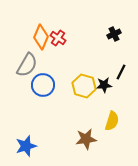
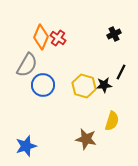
brown star: rotated 20 degrees clockwise
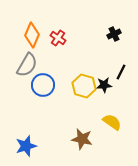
orange diamond: moved 9 px left, 2 px up
yellow semicircle: moved 1 px down; rotated 72 degrees counterclockwise
brown star: moved 4 px left
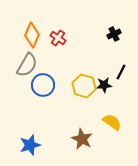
brown star: rotated 15 degrees clockwise
blue star: moved 4 px right, 1 px up
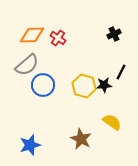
orange diamond: rotated 65 degrees clockwise
gray semicircle: rotated 20 degrees clockwise
brown star: moved 1 px left
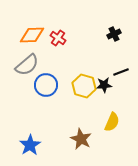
black line: rotated 42 degrees clockwise
blue circle: moved 3 px right
yellow semicircle: rotated 78 degrees clockwise
blue star: rotated 15 degrees counterclockwise
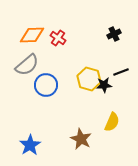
yellow hexagon: moved 5 px right, 7 px up
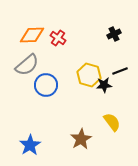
black line: moved 1 px left, 1 px up
yellow hexagon: moved 4 px up
yellow semicircle: rotated 60 degrees counterclockwise
brown star: rotated 15 degrees clockwise
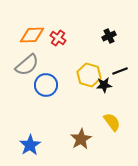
black cross: moved 5 px left, 2 px down
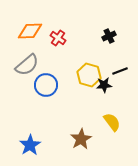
orange diamond: moved 2 px left, 4 px up
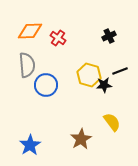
gray semicircle: rotated 55 degrees counterclockwise
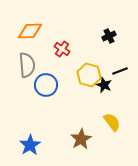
red cross: moved 4 px right, 11 px down
black star: rotated 28 degrees clockwise
